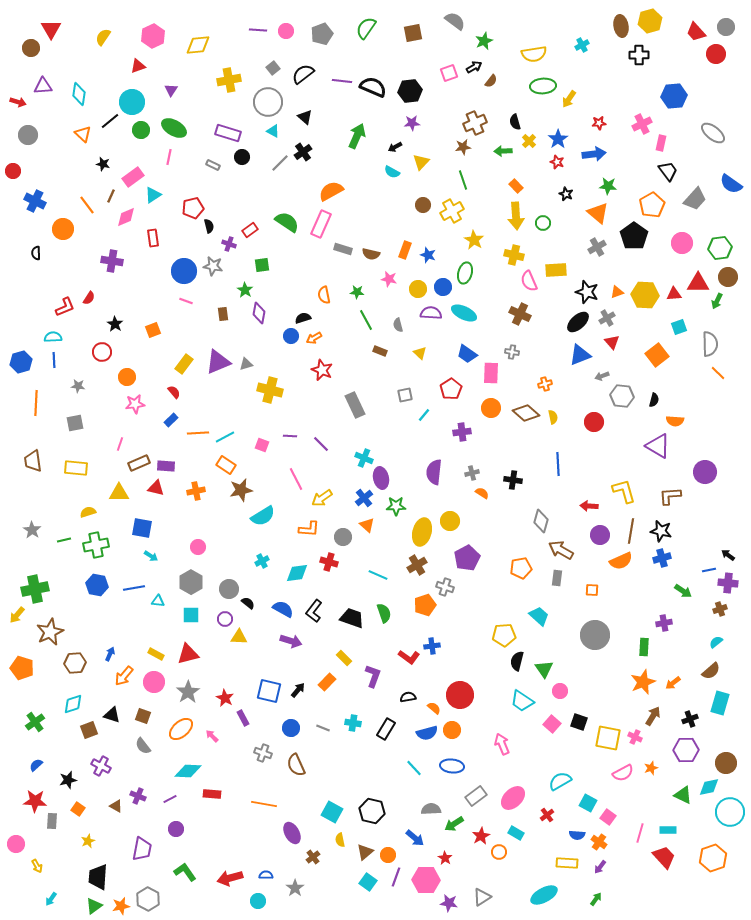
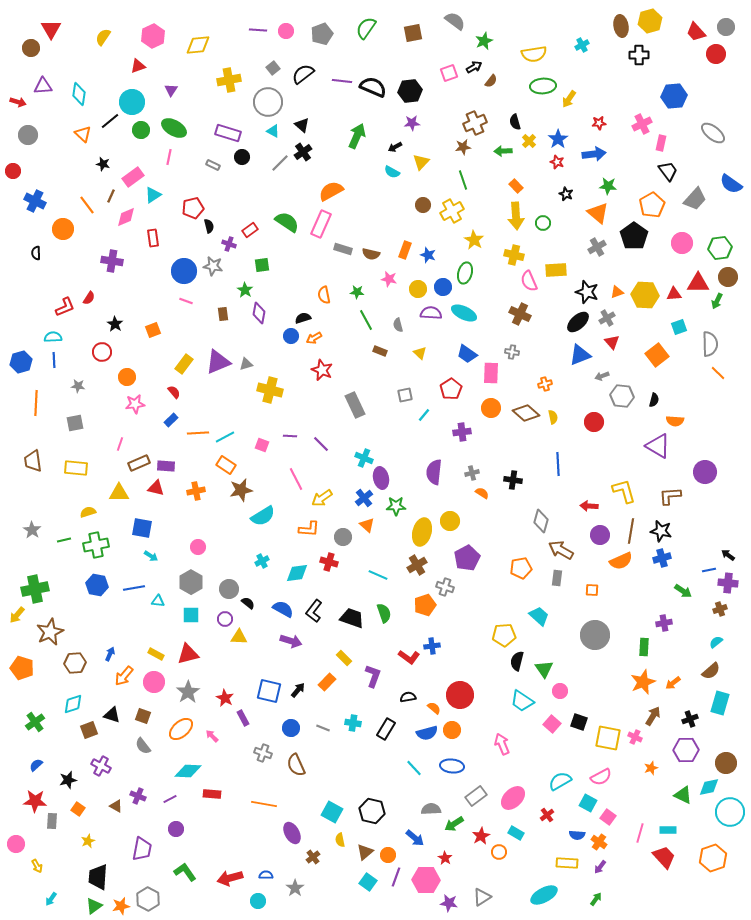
black triangle at (305, 117): moved 3 px left, 8 px down
pink semicircle at (623, 773): moved 22 px left, 4 px down
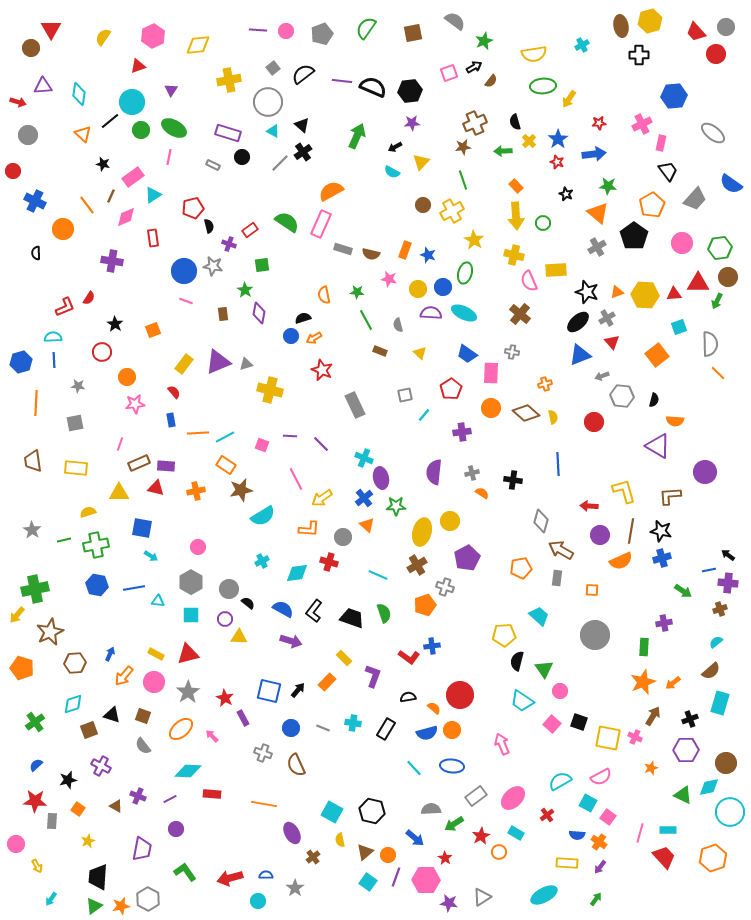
brown cross at (520, 314): rotated 15 degrees clockwise
blue rectangle at (171, 420): rotated 56 degrees counterclockwise
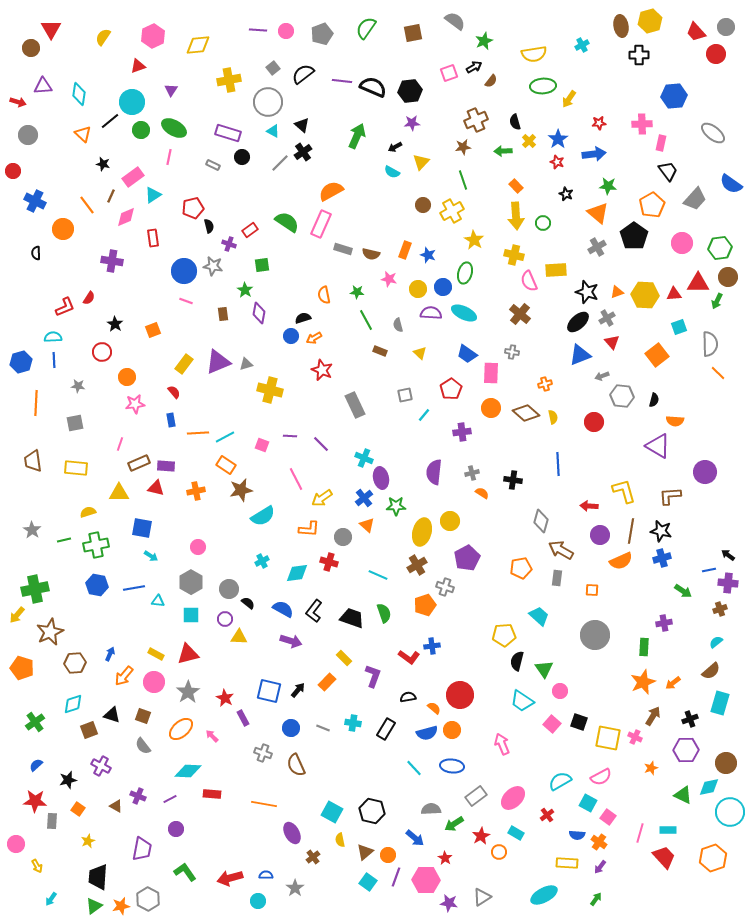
brown cross at (475, 123): moved 1 px right, 3 px up
pink cross at (642, 124): rotated 24 degrees clockwise
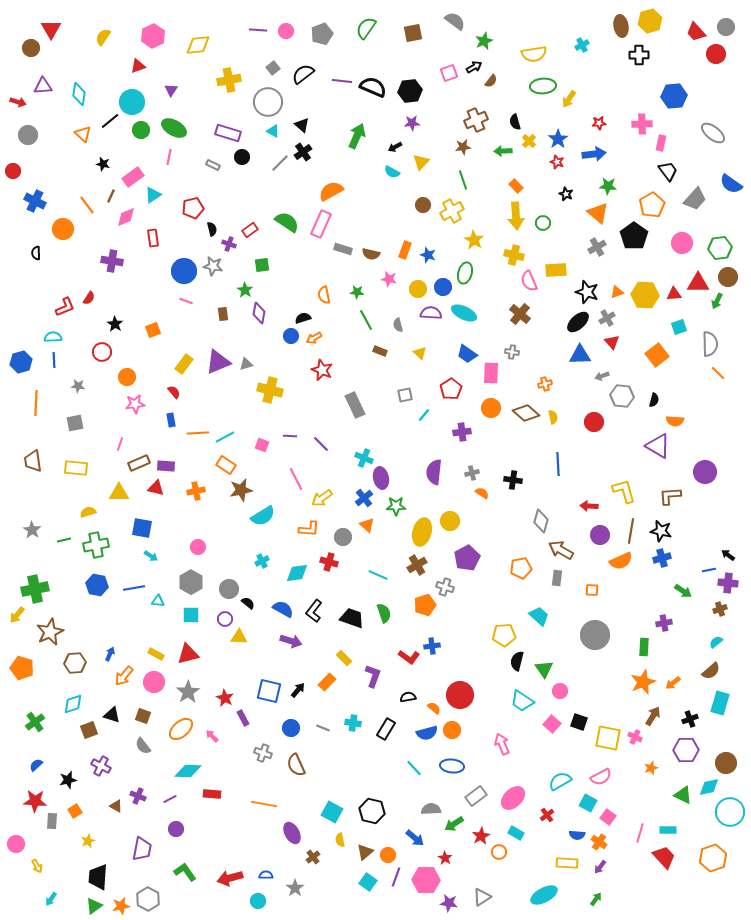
black semicircle at (209, 226): moved 3 px right, 3 px down
blue triangle at (580, 355): rotated 20 degrees clockwise
orange square at (78, 809): moved 3 px left, 2 px down; rotated 24 degrees clockwise
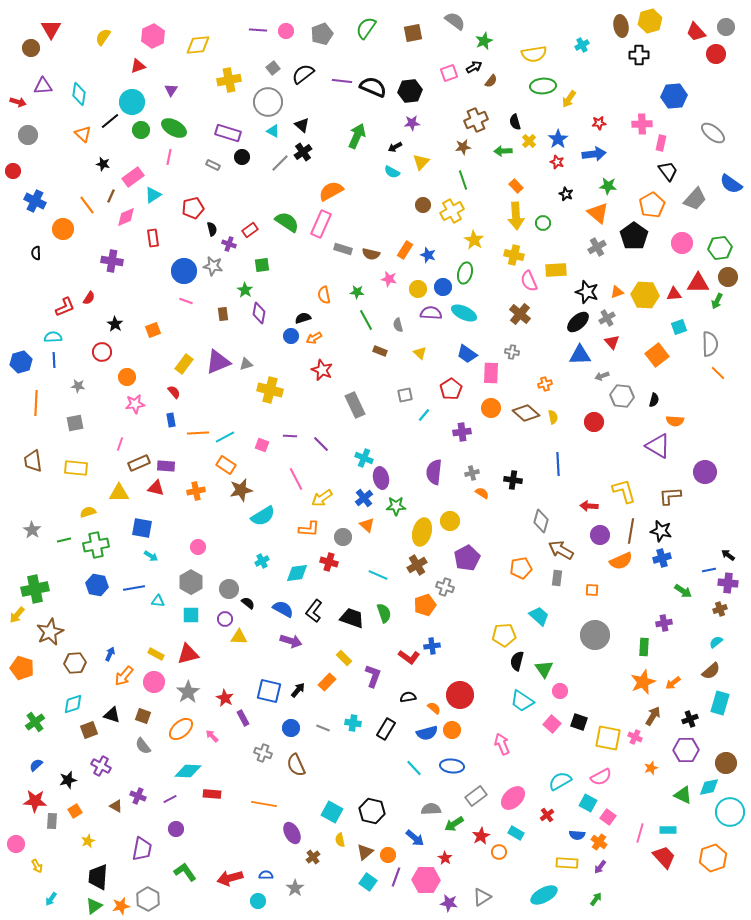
orange rectangle at (405, 250): rotated 12 degrees clockwise
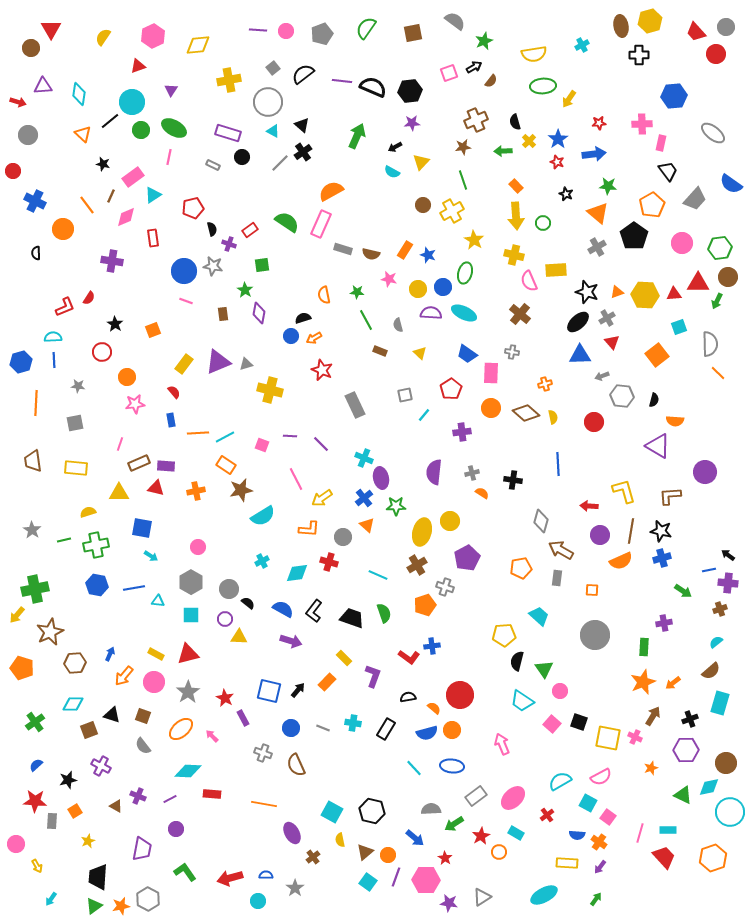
cyan diamond at (73, 704): rotated 20 degrees clockwise
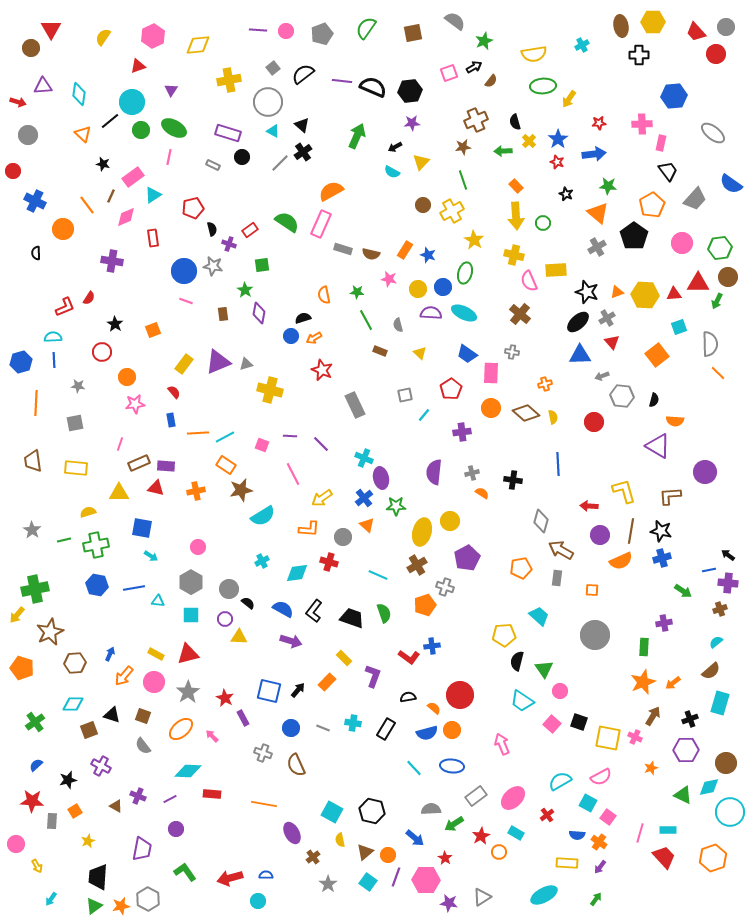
yellow hexagon at (650, 21): moved 3 px right, 1 px down; rotated 15 degrees clockwise
pink line at (296, 479): moved 3 px left, 5 px up
red star at (35, 801): moved 3 px left
gray star at (295, 888): moved 33 px right, 4 px up
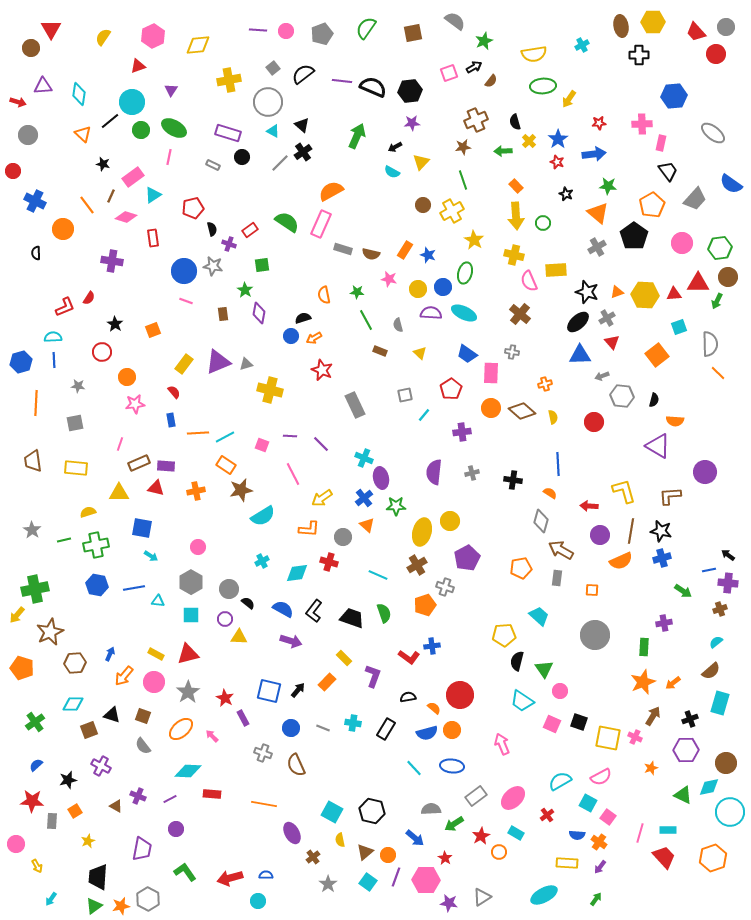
pink diamond at (126, 217): rotated 40 degrees clockwise
brown diamond at (526, 413): moved 4 px left, 2 px up
orange semicircle at (482, 493): moved 68 px right
pink square at (552, 724): rotated 18 degrees counterclockwise
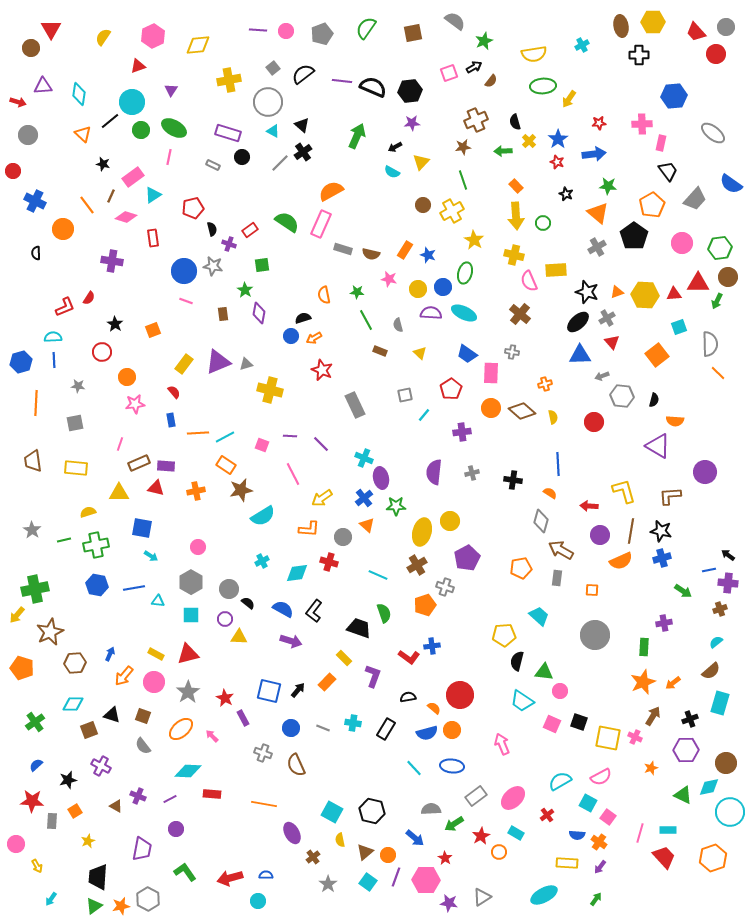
black trapezoid at (352, 618): moved 7 px right, 10 px down
green triangle at (544, 669): moved 3 px down; rotated 48 degrees counterclockwise
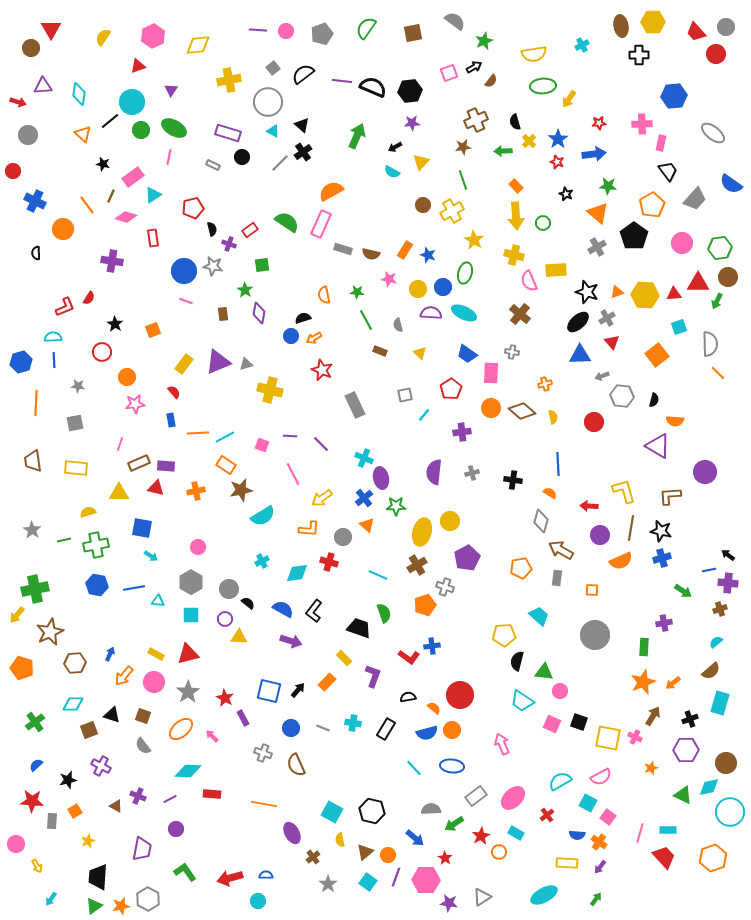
brown line at (631, 531): moved 3 px up
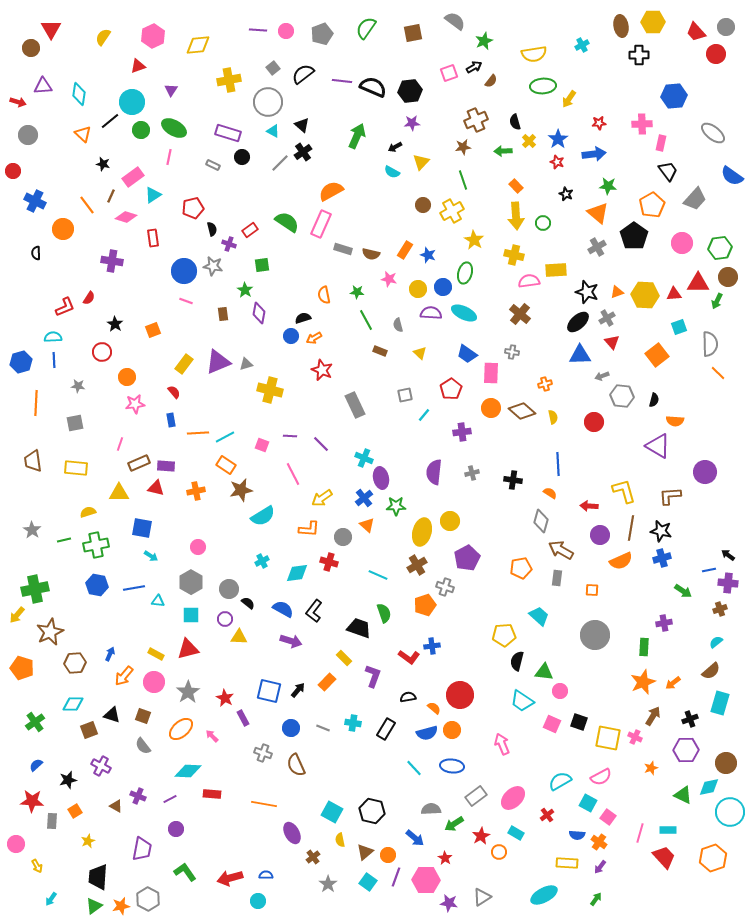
blue semicircle at (731, 184): moved 1 px right, 8 px up
pink semicircle at (529, 281): rotated 105 degrees clockwise
red triangle at (188, 654): moved 5 px up
